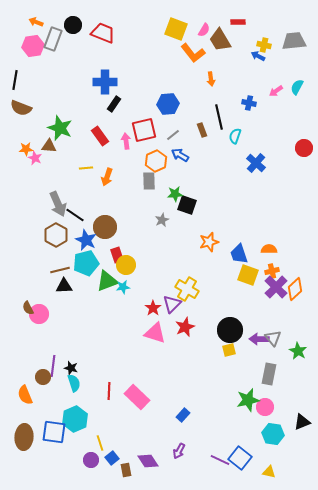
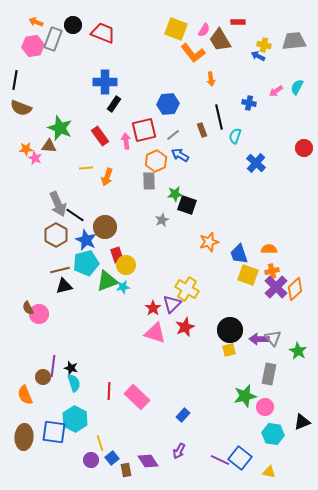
black triangle at (64, 286): rotated 12 degrees counterclockwise
green star at (248, 400): moved 3 px left, 4 px up
cyan hexagon at (75, 419): rotated 10 degrees counterclockwise
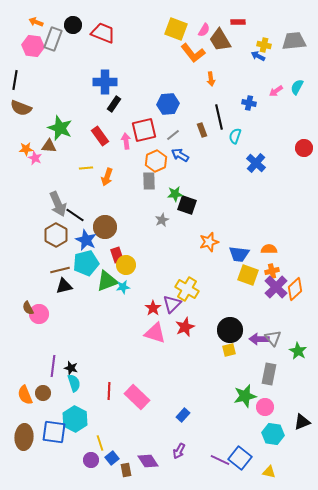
pink hexagon at (33, 46): rotated 15 degrees clockwise
blue trapezoid at (239, 254): rotated 65 degrees counterclockwise
brown circle at (43, 377): moved 16 px down
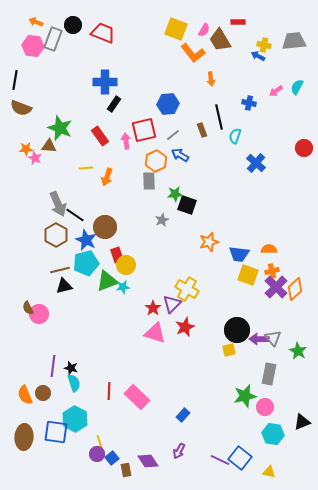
black circle at (230, 330): moved 7 px right
blue square at (54, 432): moved 2 px right
purple circle at (91, 460): moved 6 px right, 6 px up
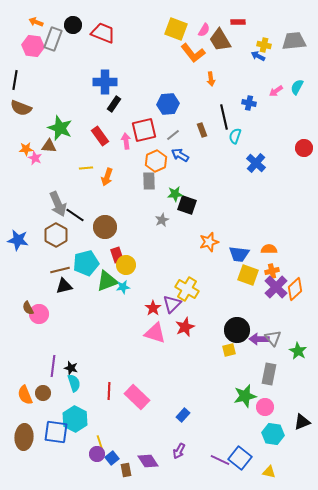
black line at (219, 117): moved 5 px right
blue star at (86, 240): moved 68 px left; rotated 15 degrees counterclockwise
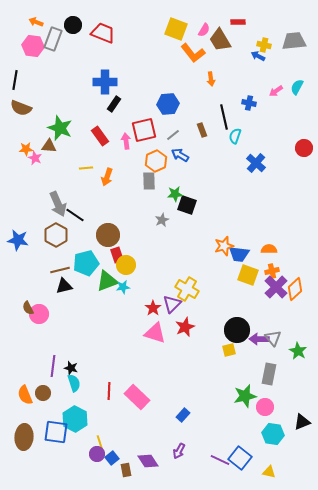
brown circle at (105, 227): moved 3 px right, 8 px down
orange star at (209, 242): moved 15 px right, 4 px down
